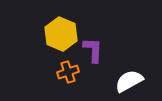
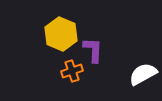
orange cross: moved 4 px right, 1 px up
white semicircle: moved 14 px right, 7 px up
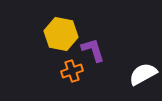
yellow hexagon: rotated 12 degrees counterclockwise
purple L-shape: rotated 20 degrees counterclockwise
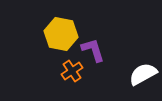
orange cross: rotated 15 degrees counterclockwise
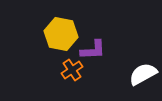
purple L-shape: rotated 104 degrees clockwise
orange cross: moved 1 px up
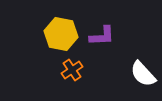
purple L-shape: moved 9 px right, 14 px up
white semicircle: rotated 104 degrees counterclockwise
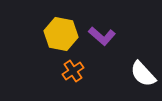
purple L-shape: rotated 44 degrees clockwise
orange cross: moved 1 px right, 1 px down
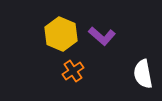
yellow hexagon: rotated 12 degrees clockwise
white semicircle: rotated 32 degrees clockwise
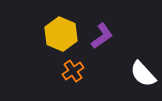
purple L-shape: rotated 76 degrees counterclockwise
white semicircle: rotated 32 degrees counterclockwise
